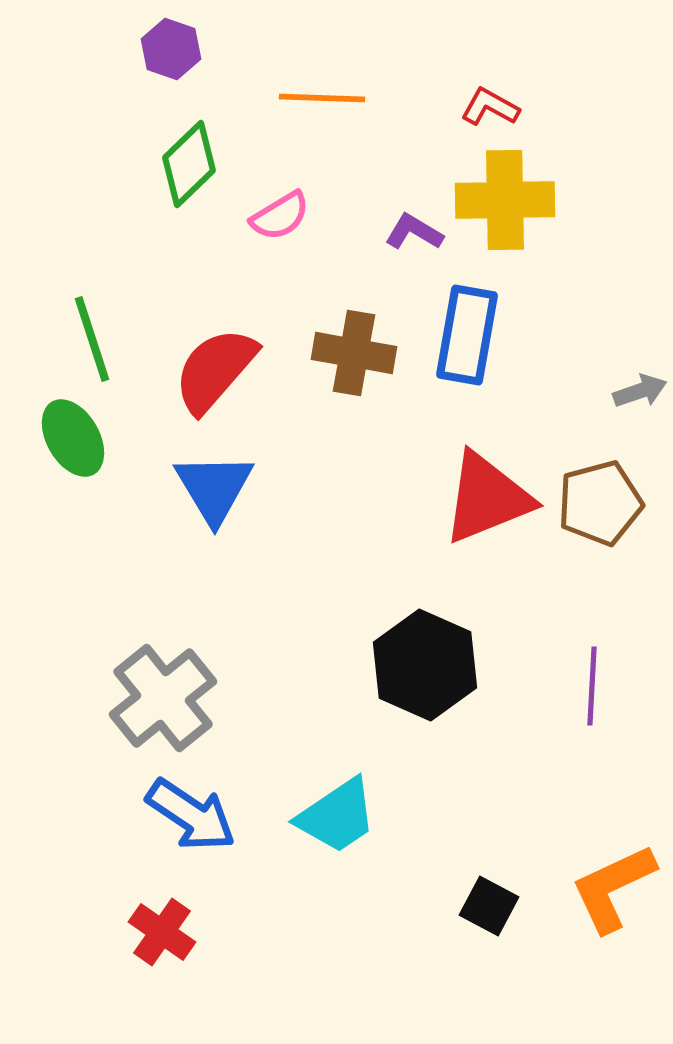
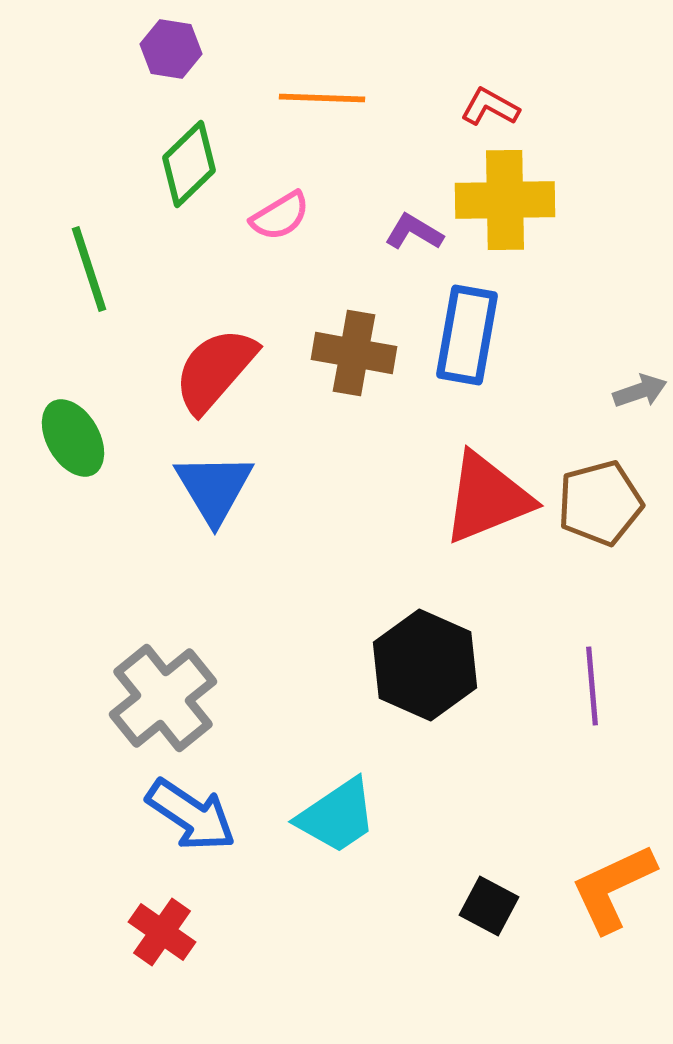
purple hexagon: rotated 10 degrees counterclockwise
green line: moved 3 px left, 70 px up
purple line: rotated 8 degrees counterclockwise
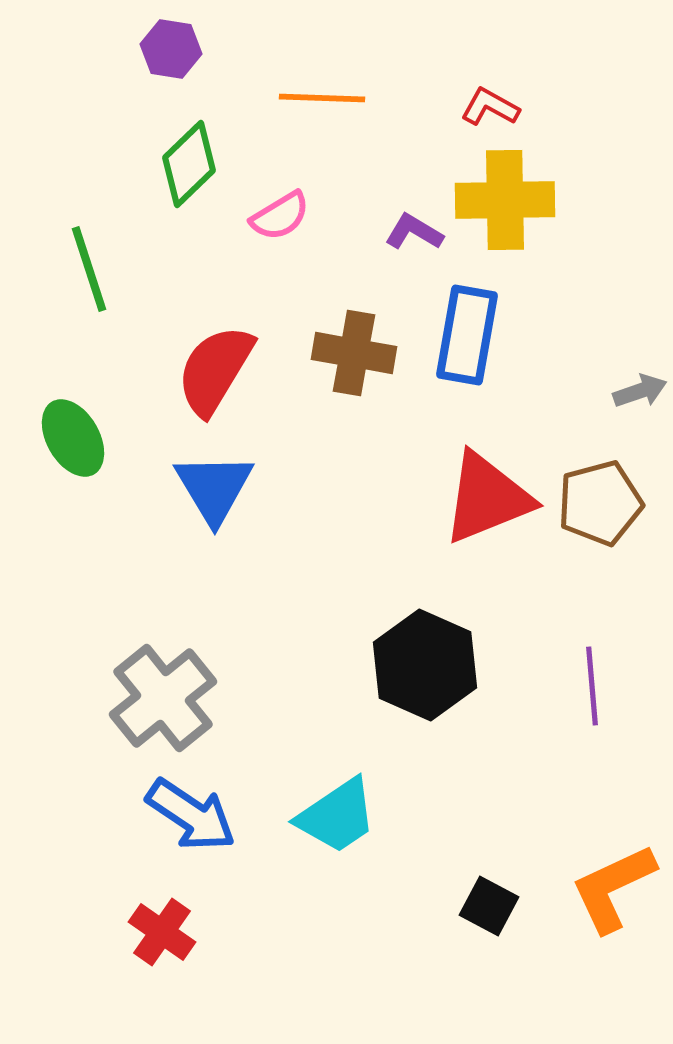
red semicircle: rotated 10 degrees counterclockwise
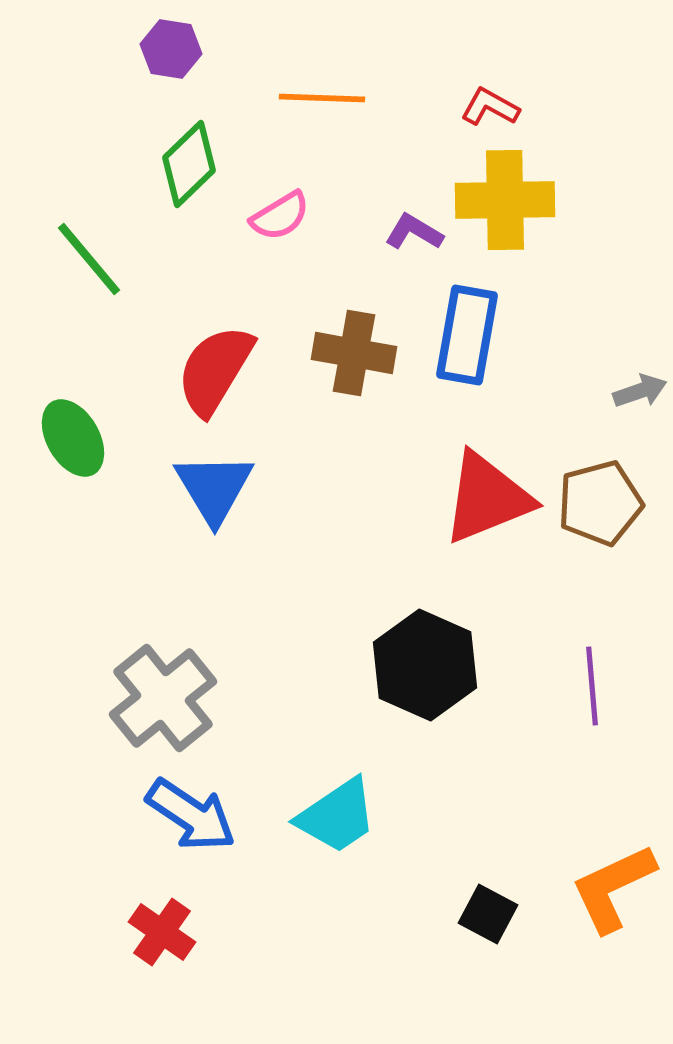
green line: moved 10 px up; rotated 22 degrees counterclockwise
black square: moved 1 px left, 8 px down
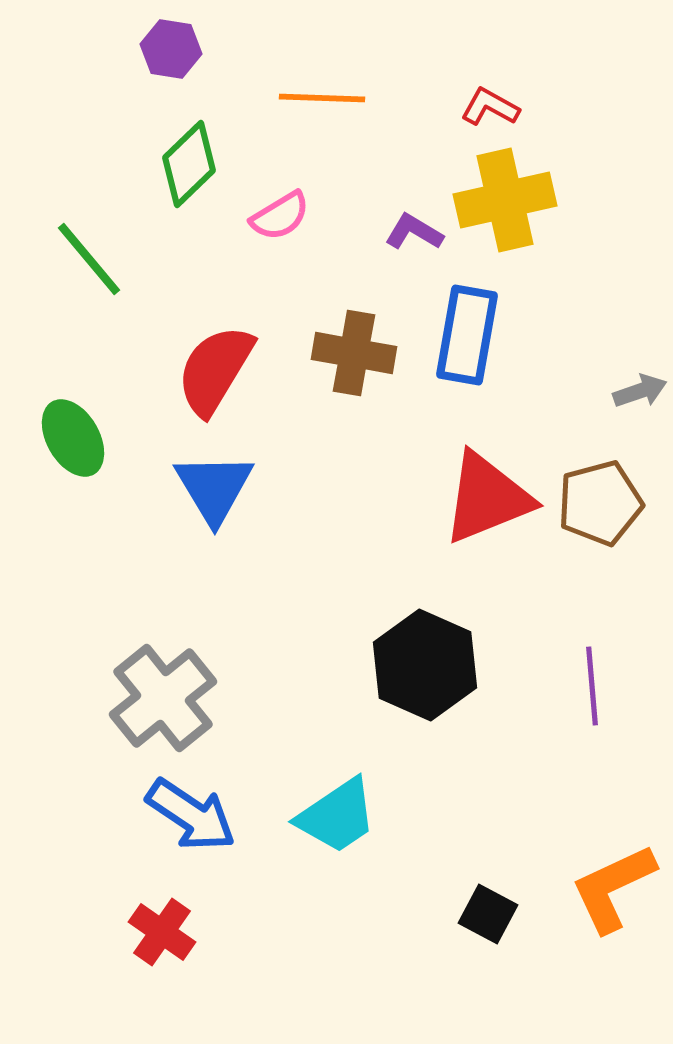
yellow cross: rotated 12 degrees counterclockwise
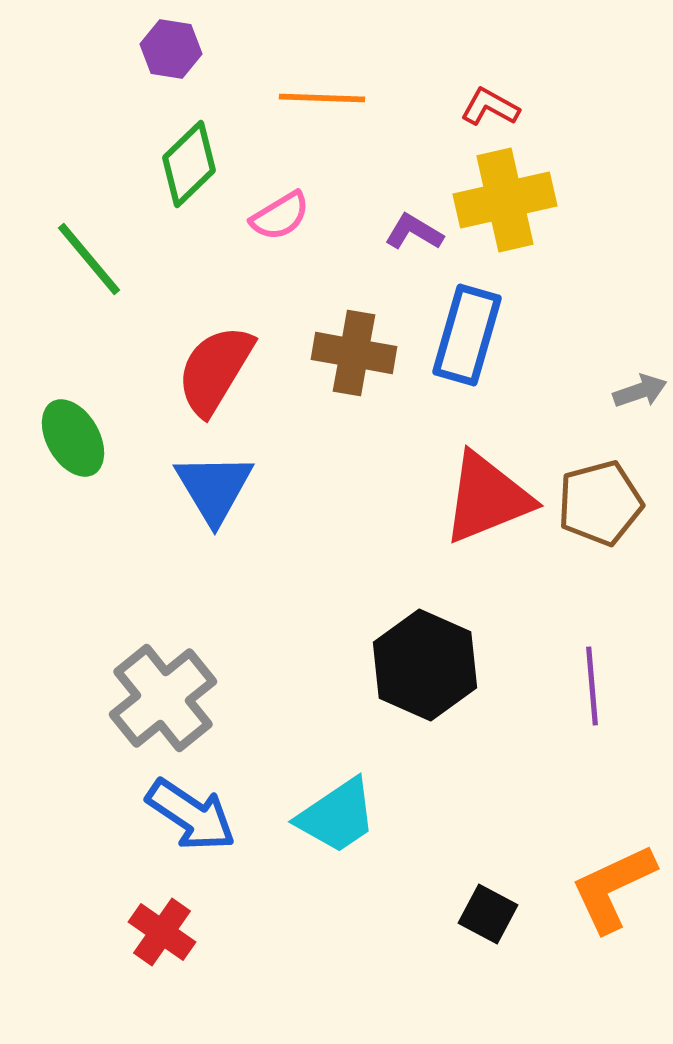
blue rectangle: rotated 6 degrees clockwise
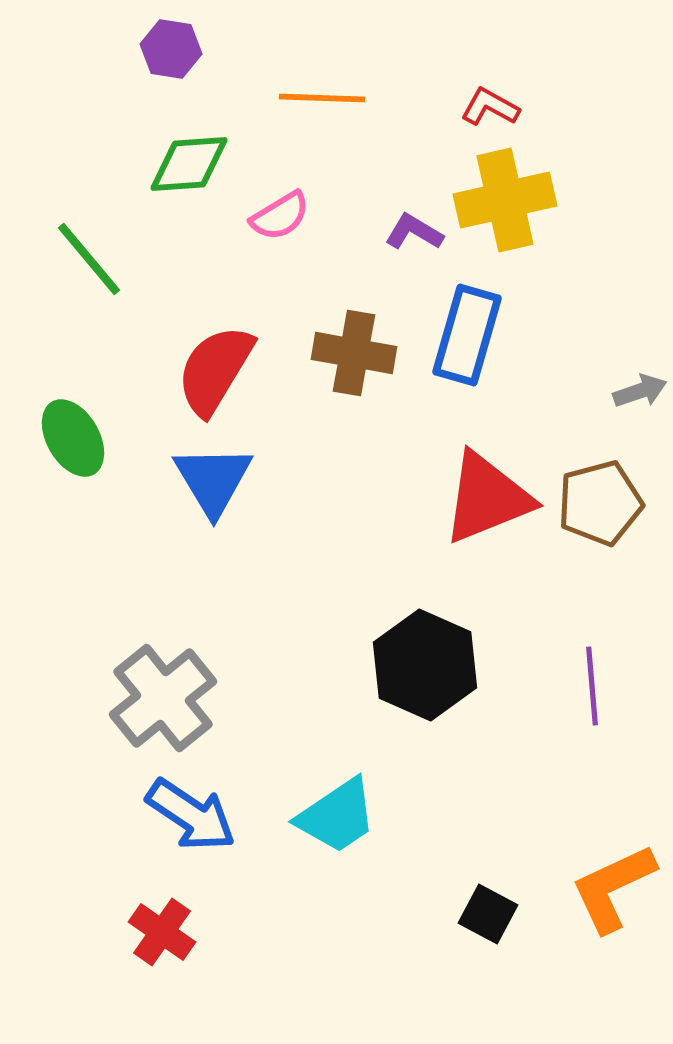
green diamond: rotated 40 degrees clockwise
blue triangle: moved 1 px left, 8 px up
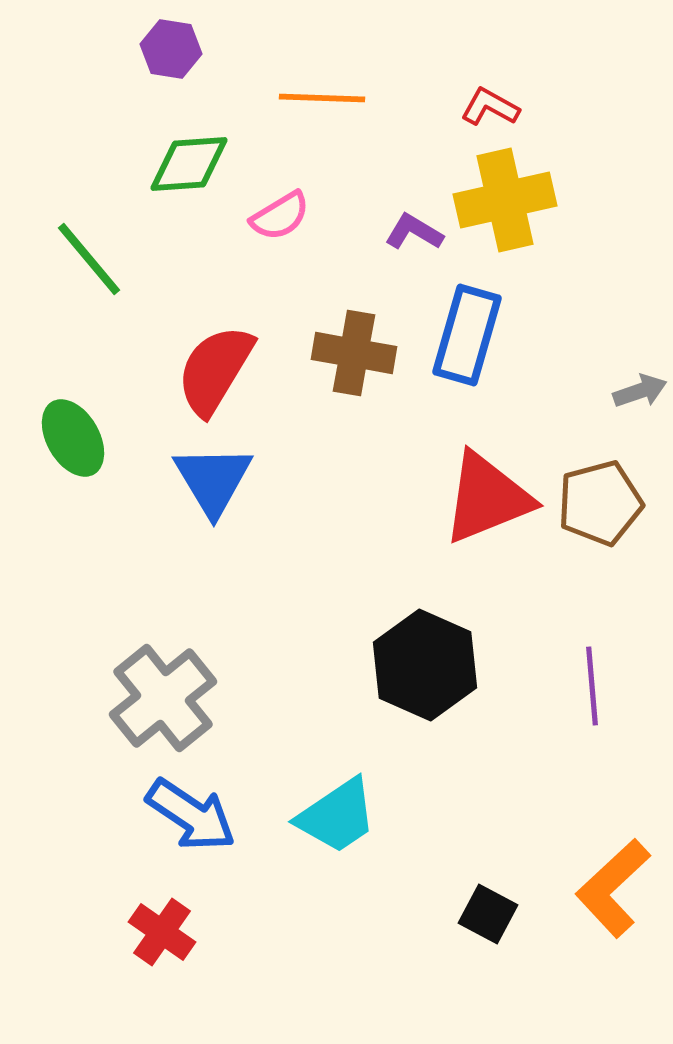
orange L-shape: rotated 18 degrees counterclockwise
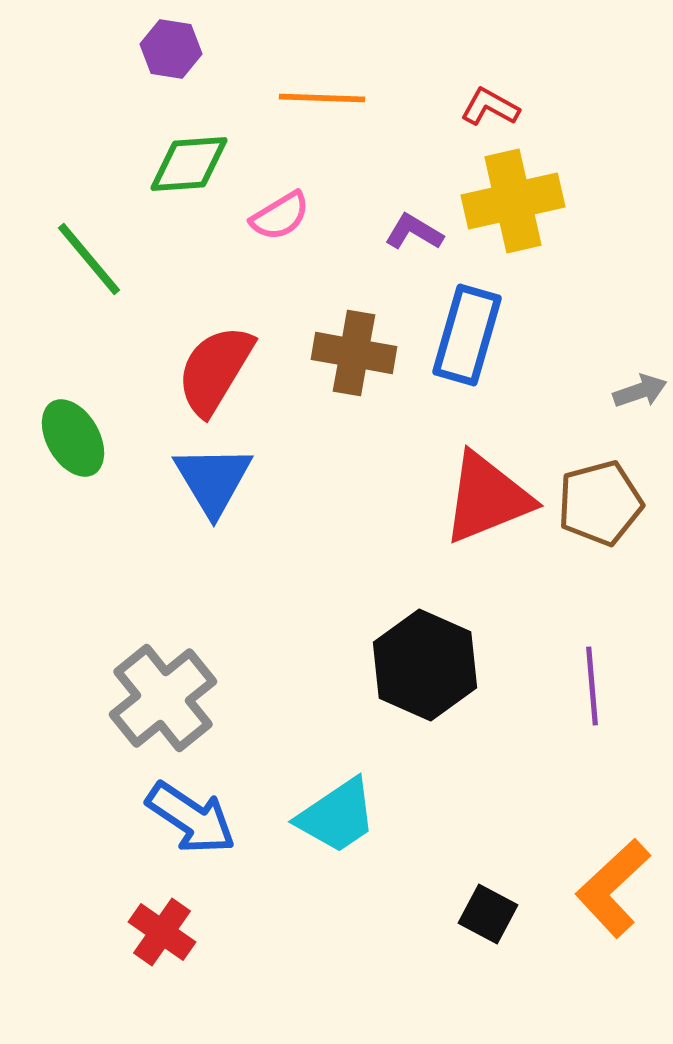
yellow cross: moved 8 px right, 1 px down
blue arrow: moved 3 px down
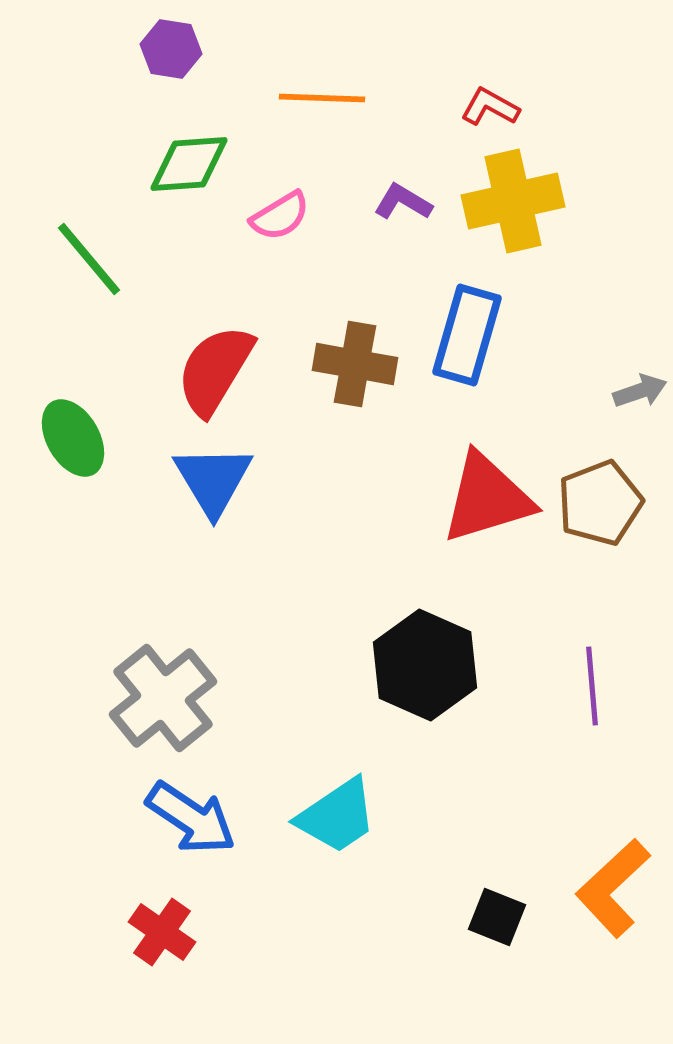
purple L-shape: moved 11 px left, 30 px up
brown cross: moved 1 px right, 11 px down
red triangle: rotated 5 degrees clockwise
brown pentagon: rotated 6 degrees counterclockwise
black square: moved 9 px right, 3 px down; rotated 6 degrees counterclockwise
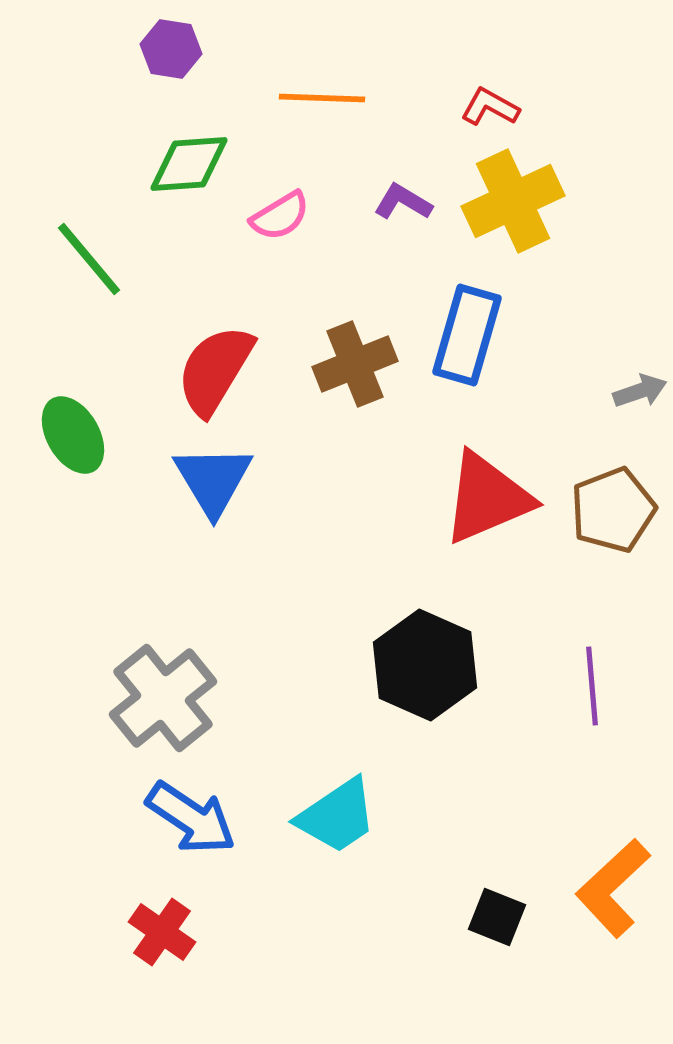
yellow cross: rotated 12 degrees counterclockwise
brown cross: rotated 32 degrees counterclockwise
green ellipse: moved 3 px up
red triangle: rotated 6 degrees counterclockwise
brown pentagon: moved 13 px right, 7 px down
